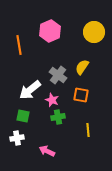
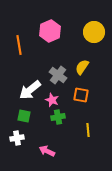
green square: moved 1 px right
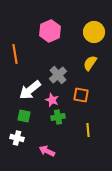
orange line: moved 4 px left, 9 px down
yellow semicircle: moved 8 px right, 4 px up
gray cross: rotated 12 degrees clockwise
white cross: rotated 24 degrees clockwise
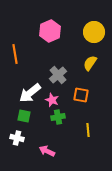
white arrow: moved 3 px down
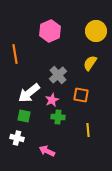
yellow circle: moved 2 px right, 1 px up
white arrow: moved 1 px left
pink star: rotated 24 degrees clockwise
green cross: rotated 16 degrees clockwise
